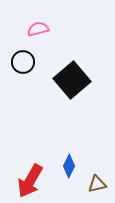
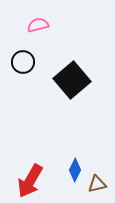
pink semicircle: moved 4 px up
blue diamond: moved 6 px right, 4 px down
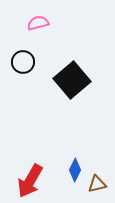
pink semicircle: moved 2 px up
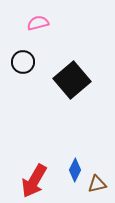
red arrow: moved 4 px right
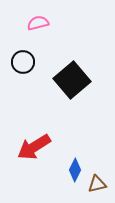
red arrow: moved 34 px up; rotated 28 degrees clockwise
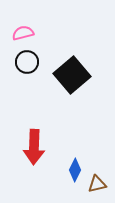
pink semicircle: moved 15 px left, 10 px down
black circle: moved 4 px right
black square: moved 5 px up
red arrow: rotated 56 degrees counterclockwise
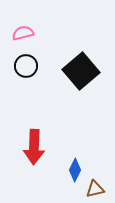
black circle: moved 1 px left, 4 px down
black square: moved 9 px right, 4 px up
brown triangle: moved 2 px left, 5 px down
